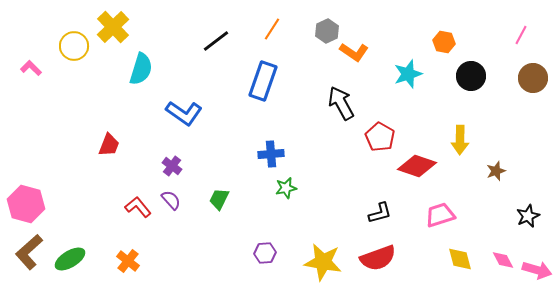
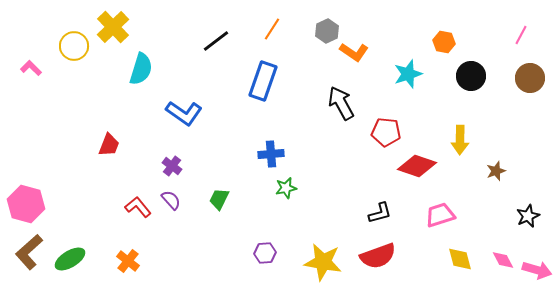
brown circle: moved 3 px left
red pentagon: moved 6 px right, 5 px up; rotated 24 degrees counterclockwise
red semicircle: moved 2 px up
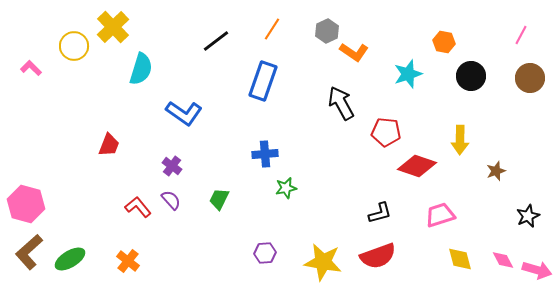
blue cross: moved 6 px left
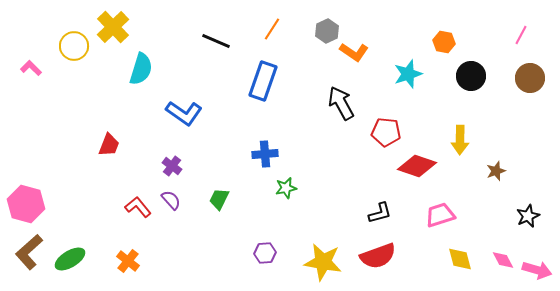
black line: rotated 60 degrees clockwise
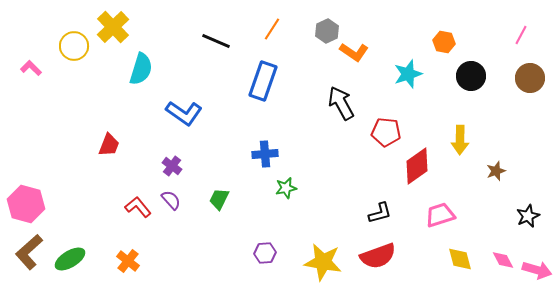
red diamond: rotated 54 degrees counterclockwise
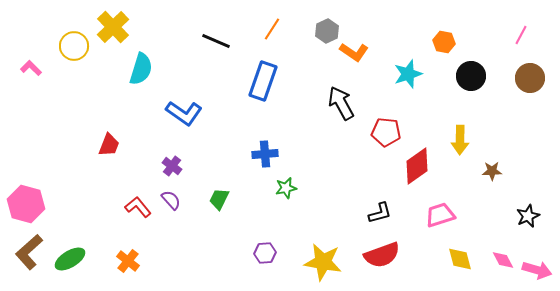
brown star: moved 4 px left; rotated 18 degrees clockwise
red semicircle: moved 4 px right, 1 px up
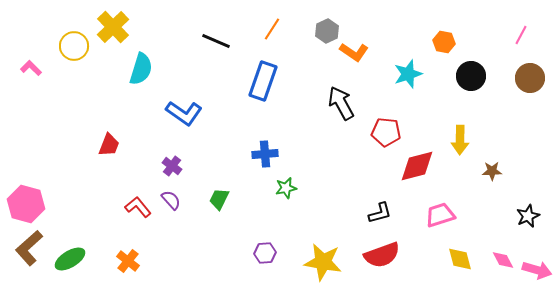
red diamond: rotated 21 degrees clockwise
brown L-shape: moved 4 px up
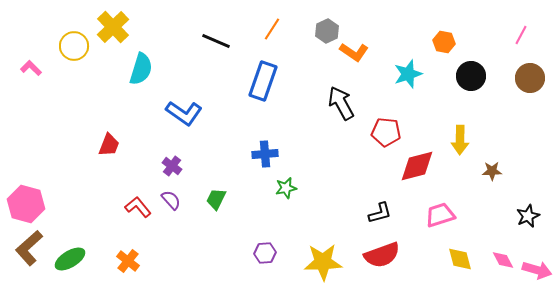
green trapezoid: moved 3 px left
yellow star: rotated 12 degrees counterclockwise
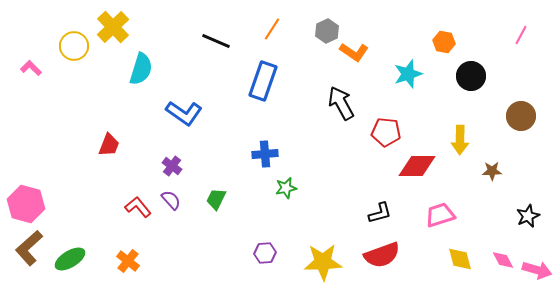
brown circle: moved 9 px left, 38 px down
red diamond: rotated 15 degrees clockwise
